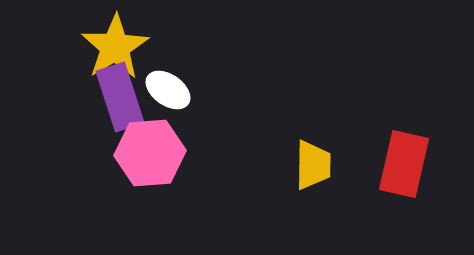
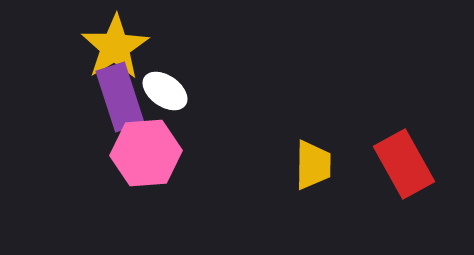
white ellipse: moved 3 px left, 1 px down
pink hexagon: moved 4 px left
red rectangle: rotated 42 degrees counterclockwise
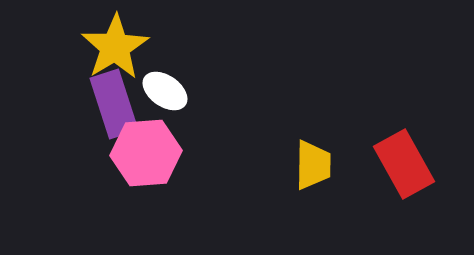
purple rectangle: moved 6 px left, 7 px down
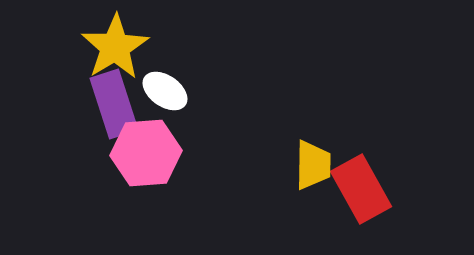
red rectangle: moved 43 px left, 25 px down
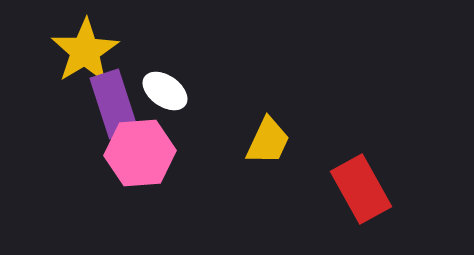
yellow star: moved 30 px left, 4 px down
pink hexagon: moved 6 px left
yellow trapezoid: moved 45 px left, 24 px up; rotated 24 degrees clockwise
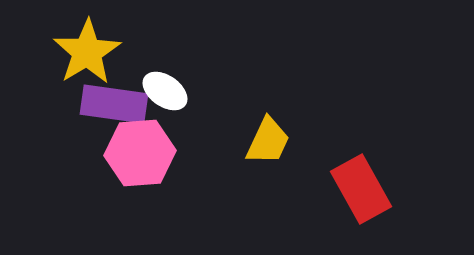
yellow star: moved 2 px right, 1 px down
purple rectangle: rotated 64 degrees counterclockwise
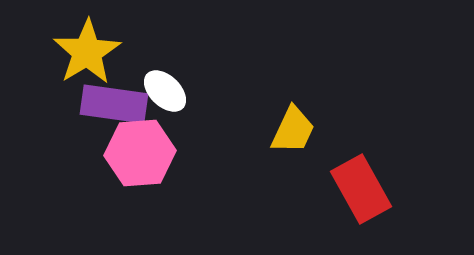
white ellipse: rotated 9 degrees clockwise
yellow trapezoid: moved 25 px right, 11 px up
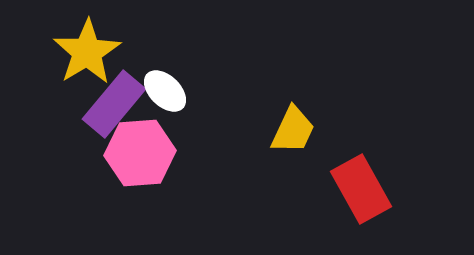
purple rectangle: rotated 58 degrees counterclockwise
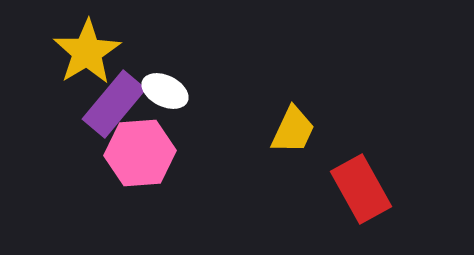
white ellipse: rotated 18 degrees counterclockwise
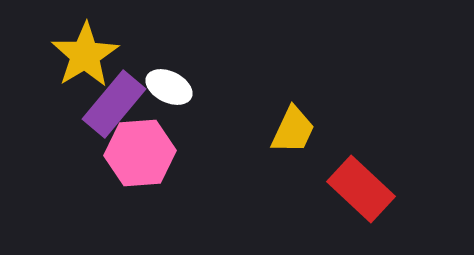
yellow star: moved 2 px left, 3 px down
white ellipse: moved 4 px right, 4 px up
red rectangle: rotated 18 degrees counterclockwise
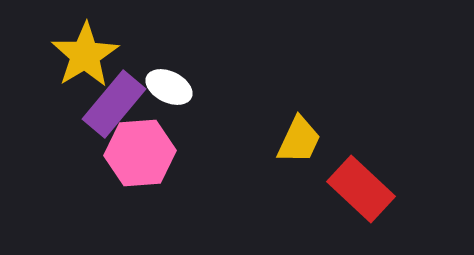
yellow trapezoid: moved 6 px right, 10 px down
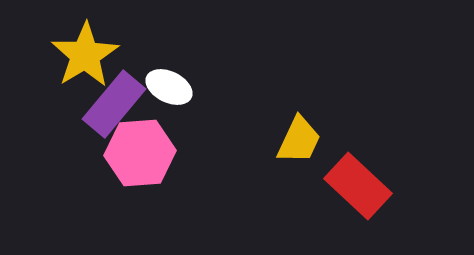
red rectangle: moved 3 px left, 3 px up
